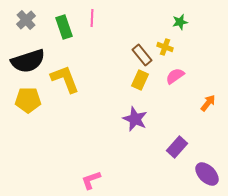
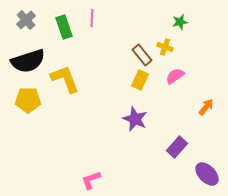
orange arrow: moved 2 px left, 4 px down
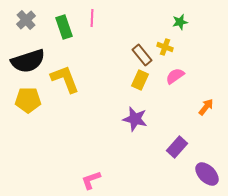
purple star: rotated 10 degrees counterclockwise
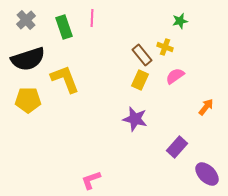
green star: moved 1 px up
black semicircle: moved 2 px up
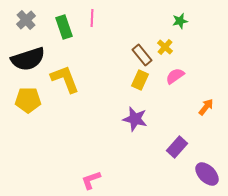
yellow cross: rotated 21 degrees clockwise
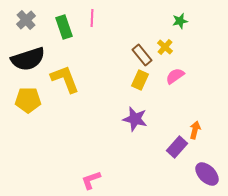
orange arrow: moved 11 px left, 23 px down; rotated 24 degrees counterclockwise
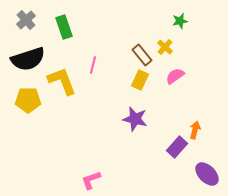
pink line: moved 1 px right, 47 px down; rotated 12 degrees clockwise
yellow L-shape: moved 3 px left, 2 px down
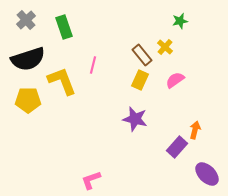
pink semicircle: moved 4 px down
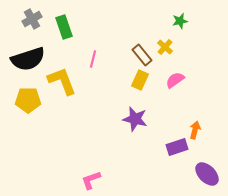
gray cross: moved 6 px right, 1 px up; rotated 12 degrees clockwise
pink line: moved 6 px up
purple rectangle: rotated 30 degrees clockwise
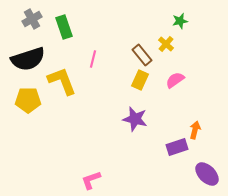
yellow cross: moved 1 px right, 3 px up
